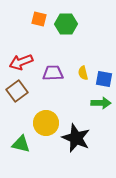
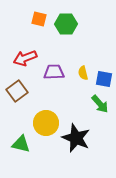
red arrow: moved 4 px right, 4 px up
purple trapezoid: moved 1 px right, 1 px up
green arrow: moved 1 px left, 1 px down; rotated 48 degrees clockwise
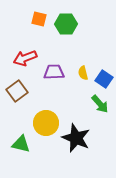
blue square: rotated 24 degrees clockwise
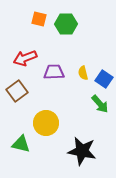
black star: moved 6 px right, 13 px down; rotated 12 degrees counterclockwise
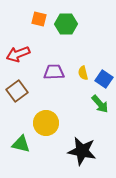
red arrow: moved 7 px left, 4 px up
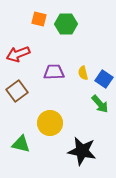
yellow circle: moved 4 px right
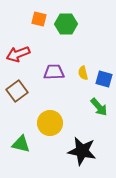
blue square: rotated 18 degrees counterclockwise
green arrow: moved 1 px left, 3 px down
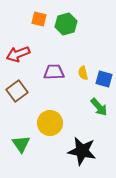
green hexagon: rotated 15 degrees counterclockwise
green triangle: rotated 42 degrees clockwise
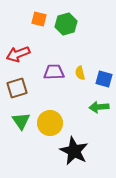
yellow semicircle: moved 3 px left
brown square: moved 3 px up; rotated 20 degrees clockwise
green arrow: rotated 126 degrees clockwise
green triangle: moved 23 px up
black star: moved 8 px left; rotated 16 degrees clockwise
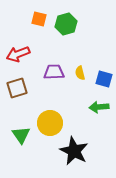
green triangle: moved 14 px down
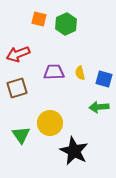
green hexagon: rotated 10 degrees counterclockwise
